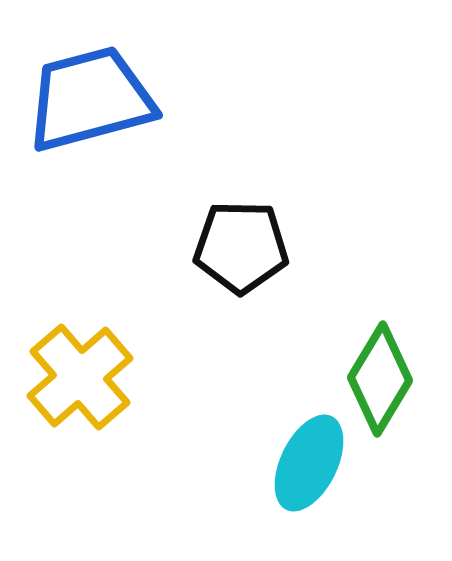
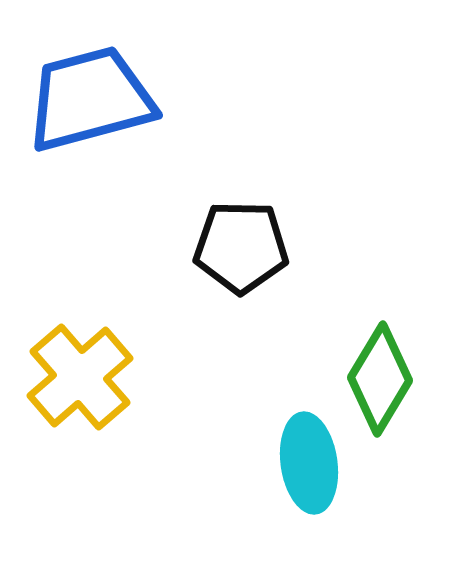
cyan ellipse: rotated 34 degrees counterclockwise
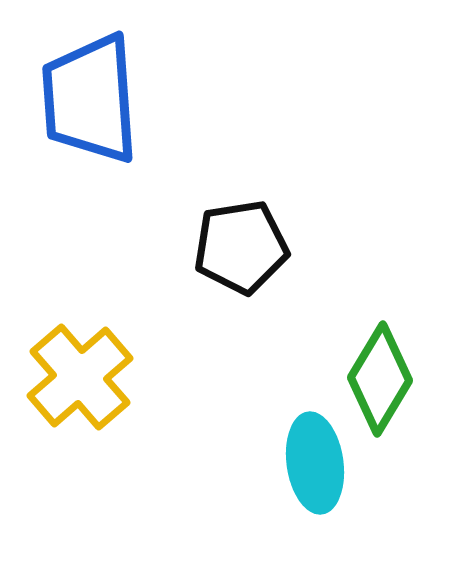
blue trapezoid: rotated 79 degrees counterclockwise
black pentagon: rotated 10 degrees counterclockwise
cyan ellipse: moved 6 px right
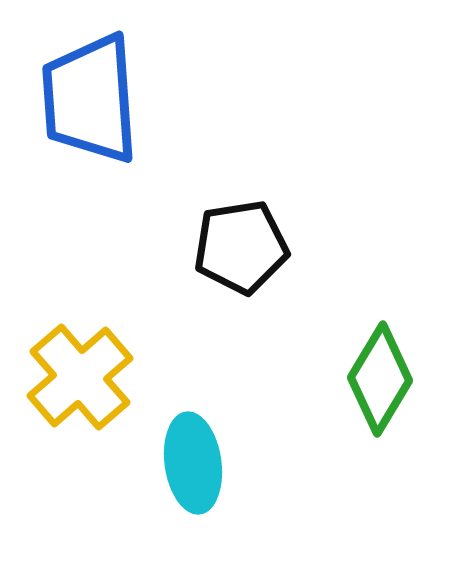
cyan ellipse: moved 122 px left
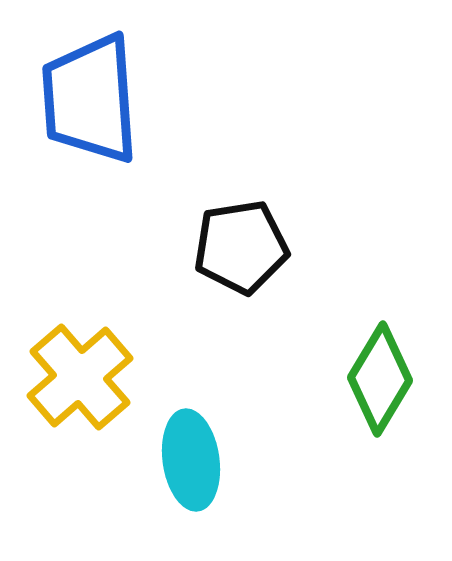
cyan ellipse: moved 2 px left, 3 px up
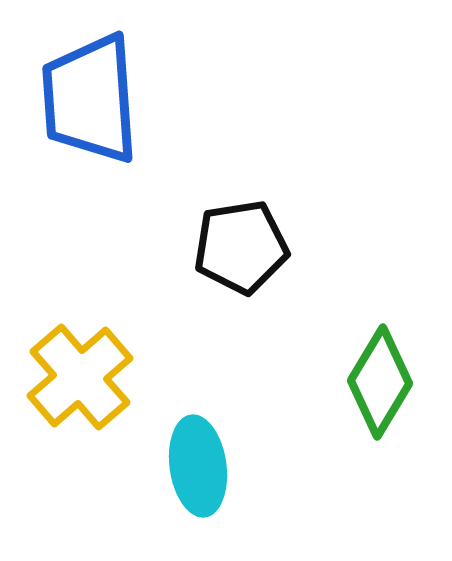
green diamond: moved 3 px down
cyan ellipse: moved 7 px right, 6 px down
